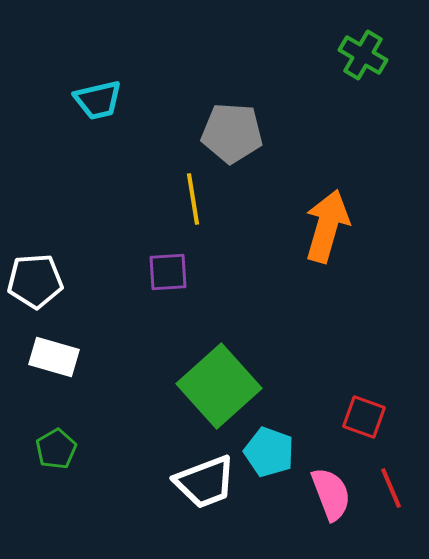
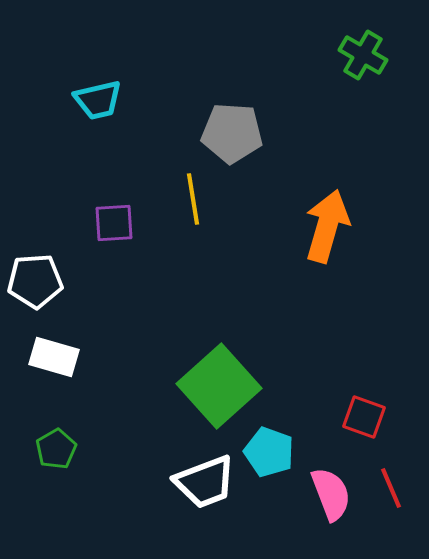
purple square: moved 54 px left, 49 px up
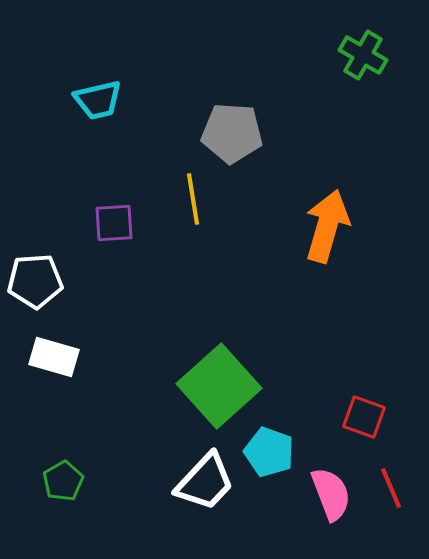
green pentagon: moved 7 px right, 32 px down
white trapezoid: rotated 26 degrees counterclockwise
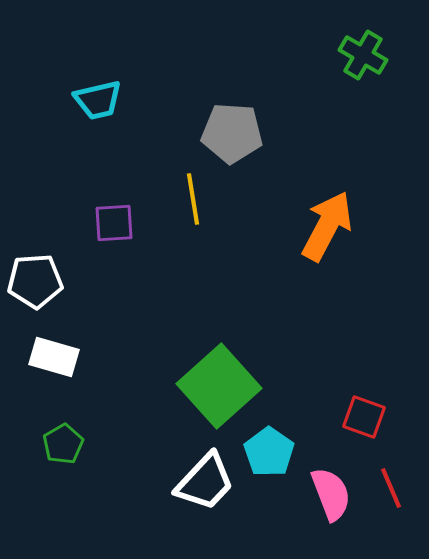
orange arrow: rotated 12 degrees clockwise
cyan pentagon: rotated 15 degrees clockwise
green pentagon: moved 37 px up
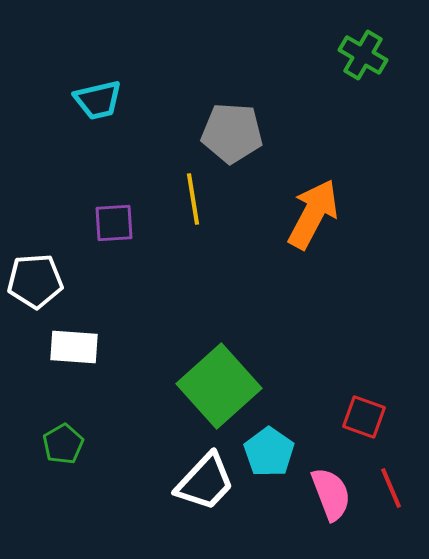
orange arrow: moved 14 px left, 12 px up
white rectangle: moved 20 px right, 10 px up; rotated 12 degrees counterclockwise
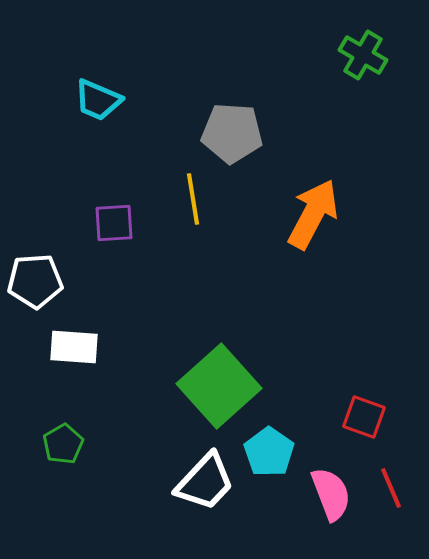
cyan trapezoid: rotated 36 degrees clockwise
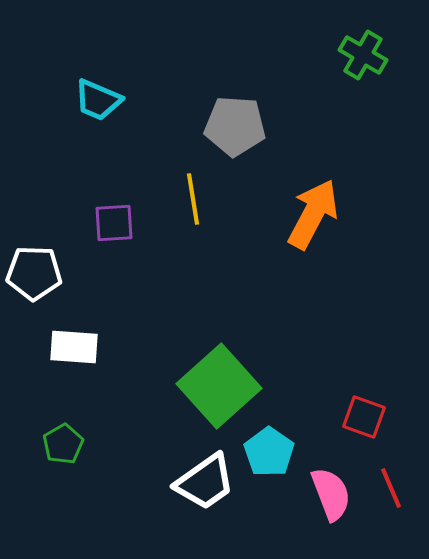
gray pentagon: moved 3 px right, 7 px up
white pentagon: moved 1 px left, 8 px up; rotated 6 degrees clockwise
white trapezoid: rotated 12 degrees clockwise
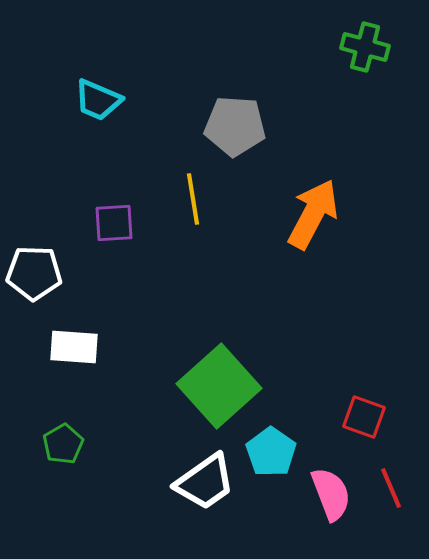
green cross: moved 2 px right, 8 px up; rotated 15 degrees counterclockwise
cyan pentagon: moved 2 px right
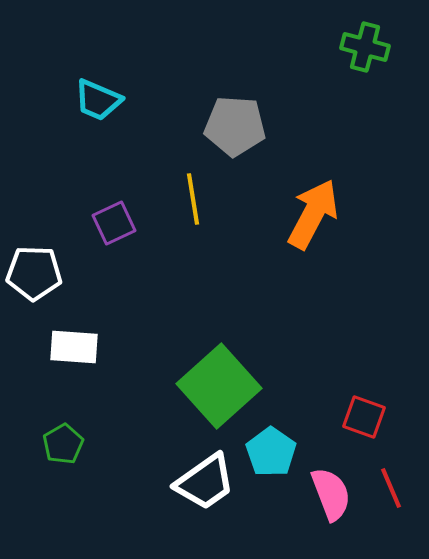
purple square: rotated 21 degrees counterclockwise
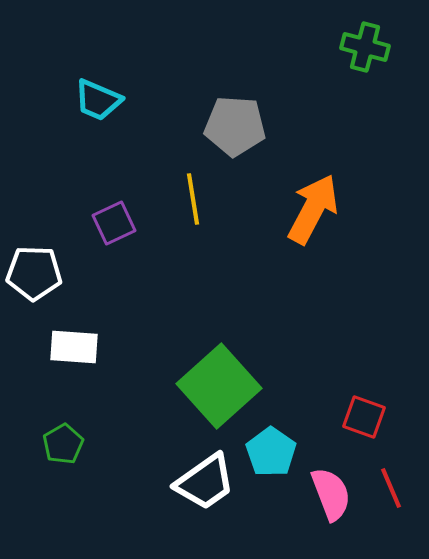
orange arrow: moved 5 px up
